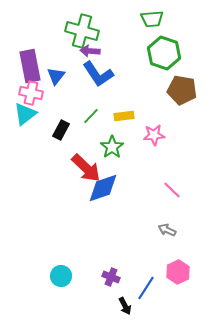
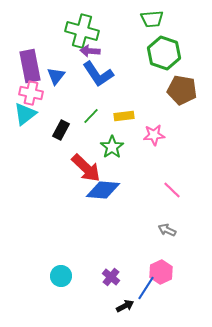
blue diamond: moved 2 px down; rotated 24 degrees clockwise
pink hexagon: moved 17 px left
purple cross: rotated 18 degrees clockwise
black arrow: rotated 90 degrees counterclockwise
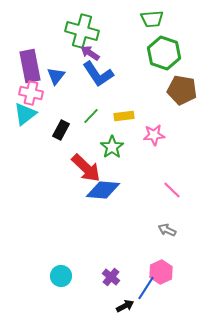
purple arrow: moved 2 px down; rotated 30 degrees clockwise
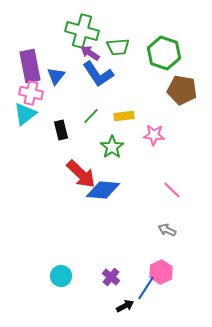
green trapezoid: moved 34 px left, 28 px down
black rectangle: rotated 42 degrees counterclockwise
pink star: rotated 10 degrees clockwise
red arrow: moved 5 px left, 6 px down
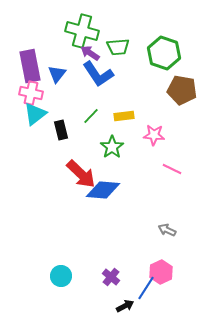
blue triangle: moved 1 px right, 2 px up
cyan triangle: moved 10 px right
pink line: moved 21 px up; rotated 18 degrees counterclockwise
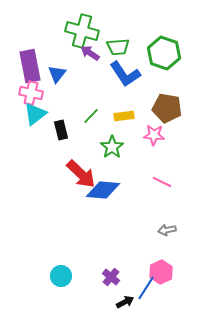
blue L-shape: moved 27 px right
brown pentagon: moved 15 px left, 18 px down
pink line: moved 10 px left, 13 px down
gray arrow: rotated 36 degrees counterclockwise
black arrow: moved 4 px up
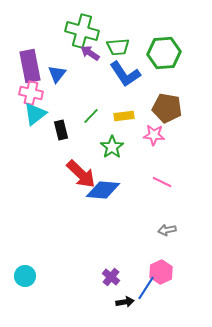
green hexagon: rotated 24 degrees counterclockwise
cyan circle: moved 36 px left
black arrow: rotated 18 degrees clockwise
